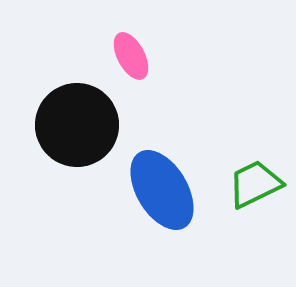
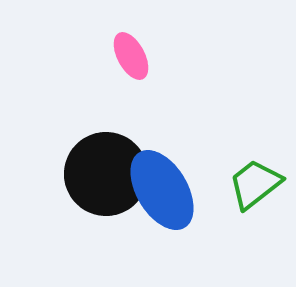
black circle: moved 29 px right, 49 px down
green trapezoid: rotated 12 degrees counterclockwise
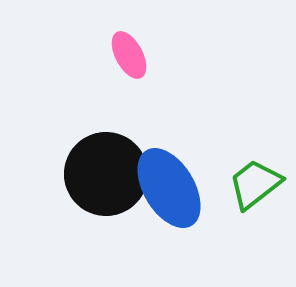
pink ellipse: moved 2 px left, 1 px up
blue ellipse: moved 7 px right, 2 px up
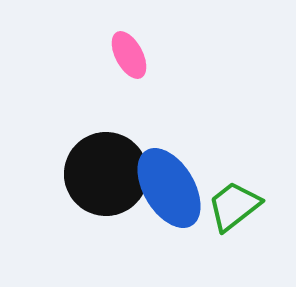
green trapezoid: moved 21 px left, 22 px down
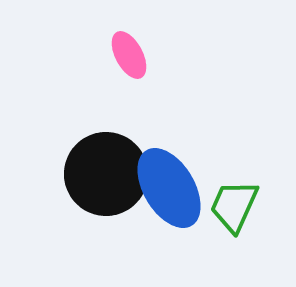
green trapezoid: rotated 28 degrees counterclockwise
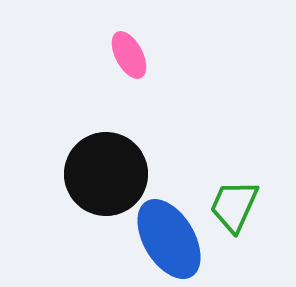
blue ellipse: moved 51 px down
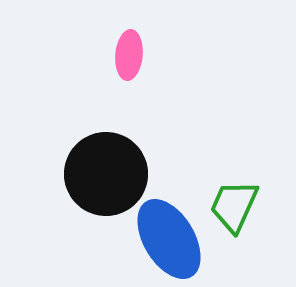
pink ellipse: rotated 33 degrees clockwise
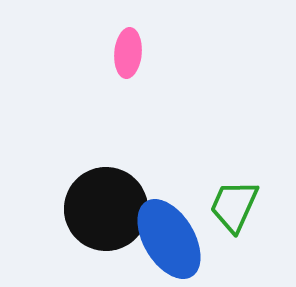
pink ellipse: moved 1 px left, 2 px up
black circle: moved 35 px down
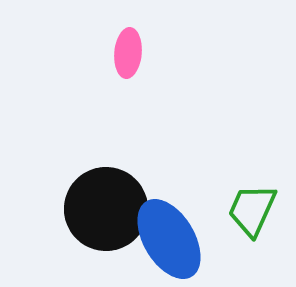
green trapezoid: moved 18 px right, 4 px down
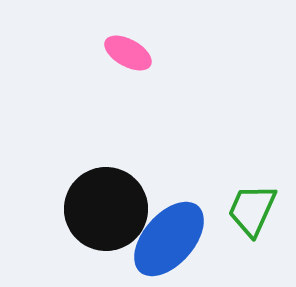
pink ellipse: rotated 66 degrees counterclockwise
blue ellipse: rotated 72 degrees clockwise
